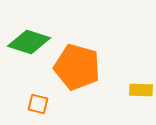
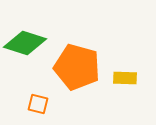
green diamond: moved 4 px left, 1 px down
yellow rectangle: moved 16 px left, 12 px up
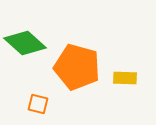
green diamond: rotated 24 degrees clockwise
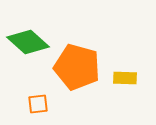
green diamond: moved 3 px right, 1 px up
orange square: rotated 20 degrees counterclockwise
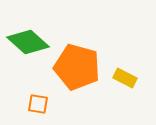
yellow rectangle: rotated 25 degrees clockwise
orange square: rotated 15 degrees clockwise
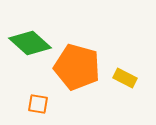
green diamond: moved 2 px right, 1 px down
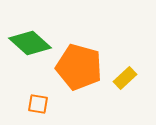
orange pentagon: moved 2 px right
yellow rectangle: rotated 70 degrees counterclockwise
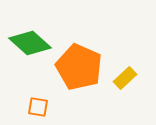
orange pentagon: rotated 9 degrees clockwise
orange square: moved 3 px down
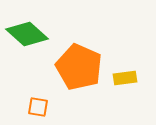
green diamond: moved 3 px left, 9 px up
yellow rectangle: rotated 35 degrees clockwise
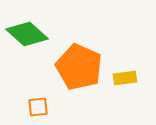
orange square: rotated 15 degrees counterclockwise
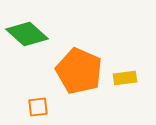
orange pentagon: moved 4 px down
